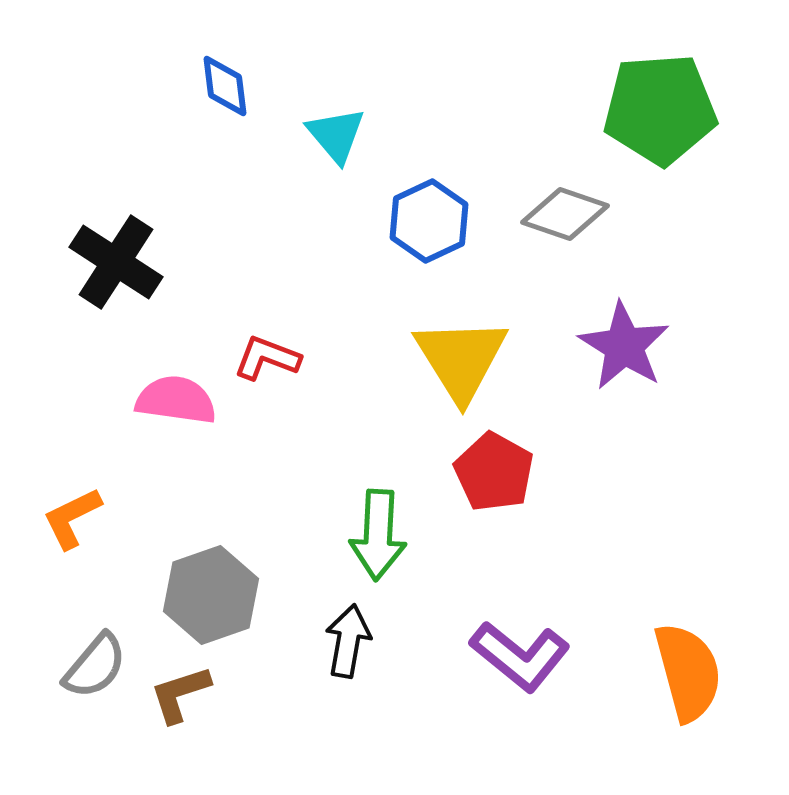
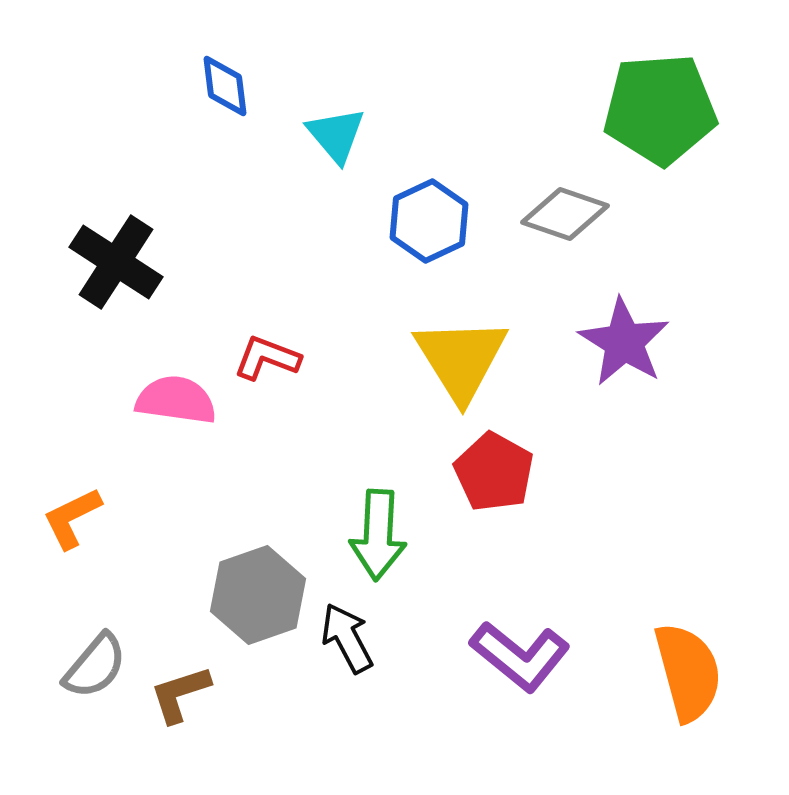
purple star: moved 4 px up
gray hexagon: moved 47 px right
black arrow: moved 1 px left, 3 px up; rotated 38 degrees counterclockwise
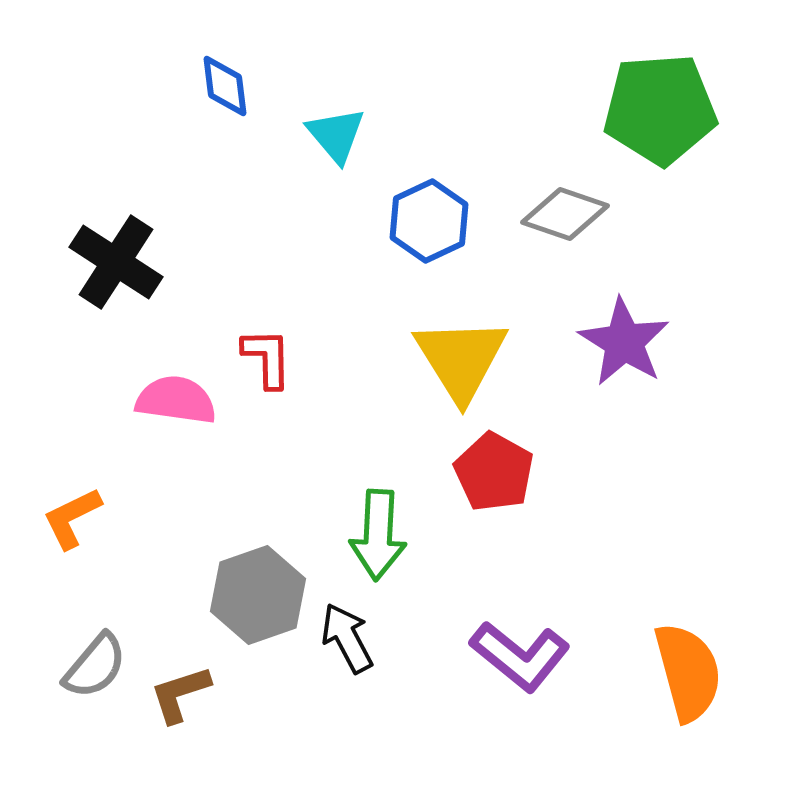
red L-shape: rotated 68 degrees clockwise
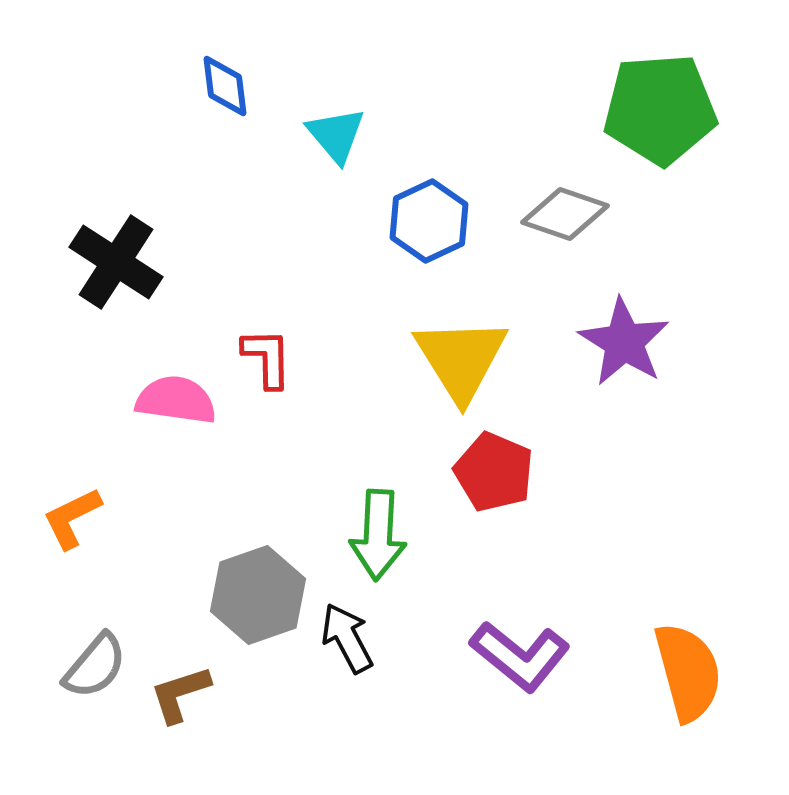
red pentagon: rotated 6 degrees counterclockwise
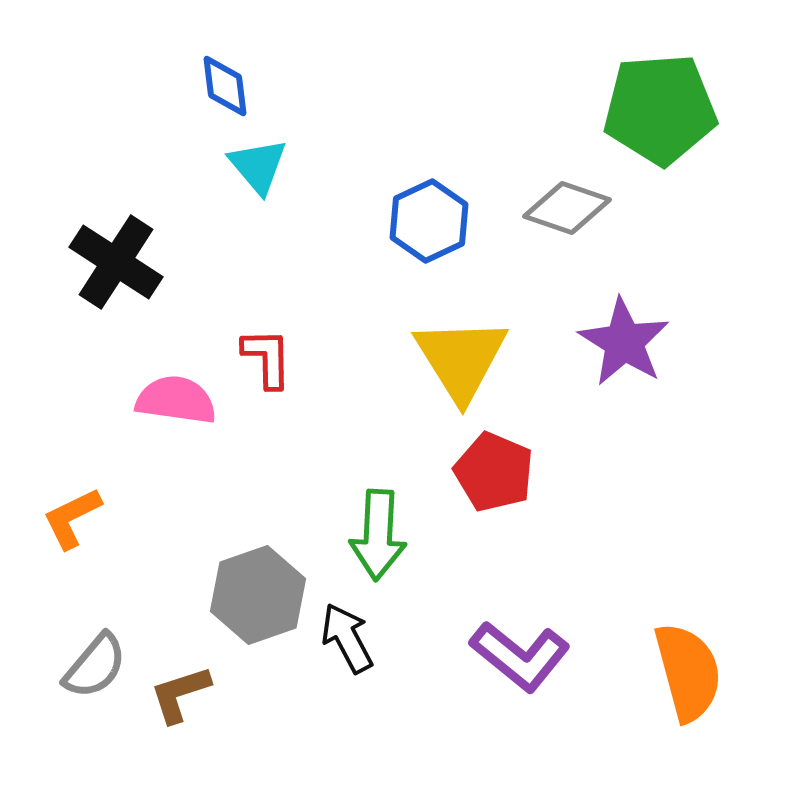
cyan triangle: moved 78 px left, 31 px down
gray diamond: moved 2 px right, 6 px up
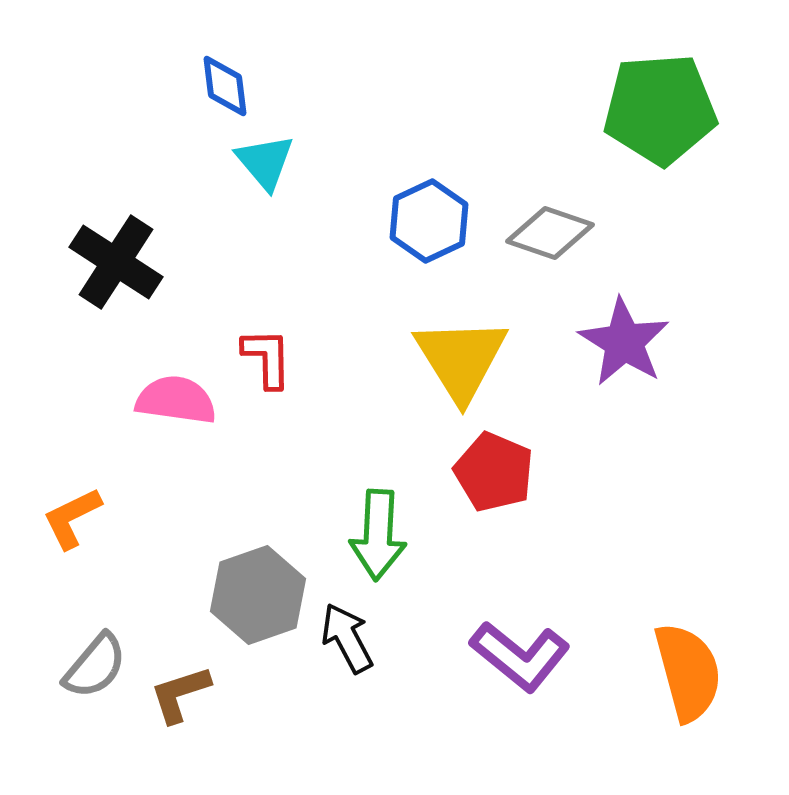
cyan triangle: moved 7 px right, 4 px up
gray diamond: moved 17 px left, 25 px down
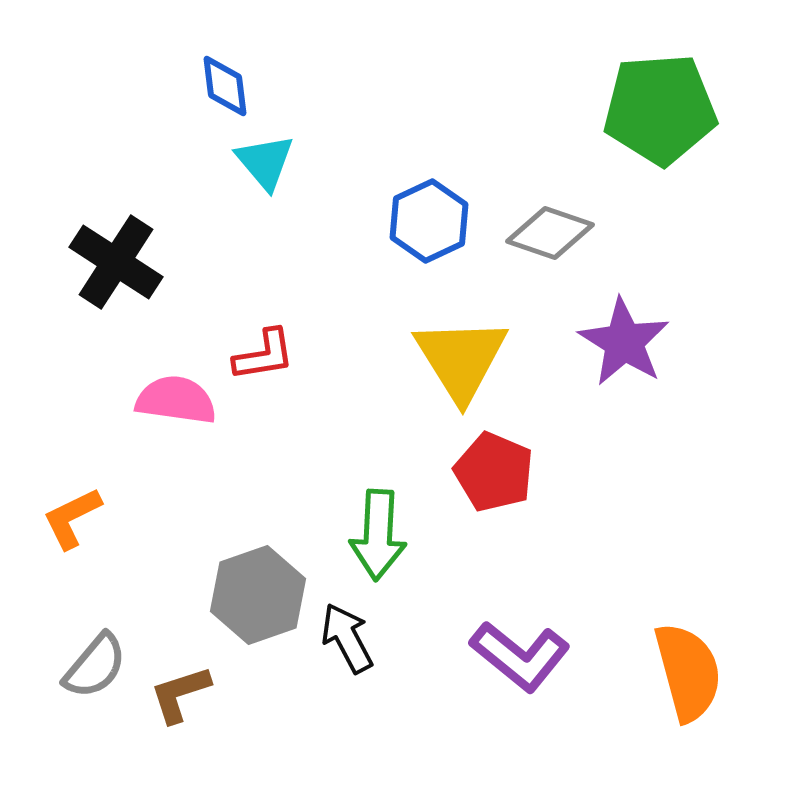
red L-shape: moved 3 px left, 3 px up; rotated 82 degrees clockwise
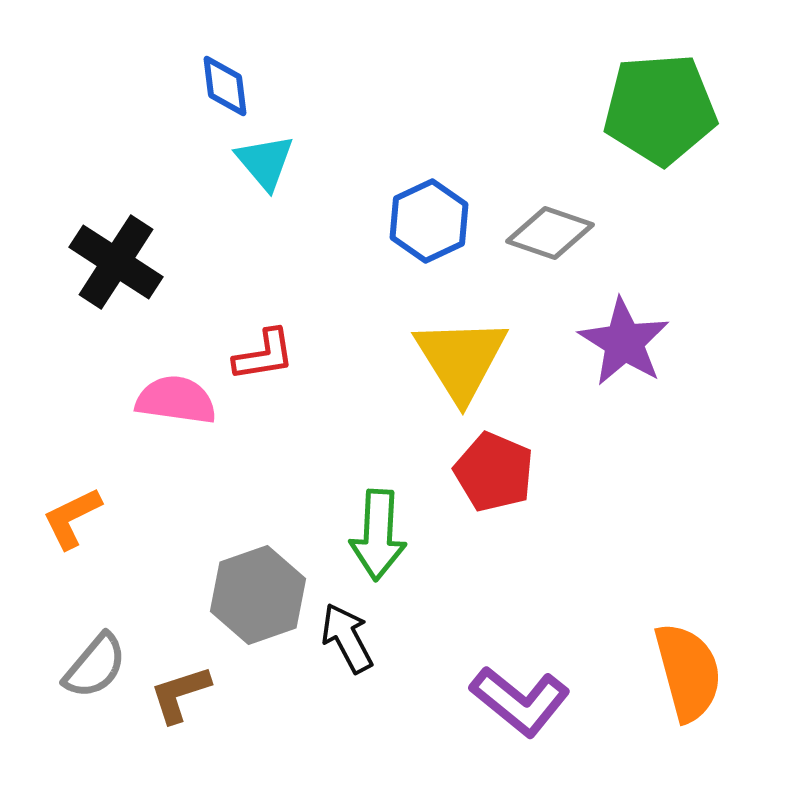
purple L-shape: moved 45 px down
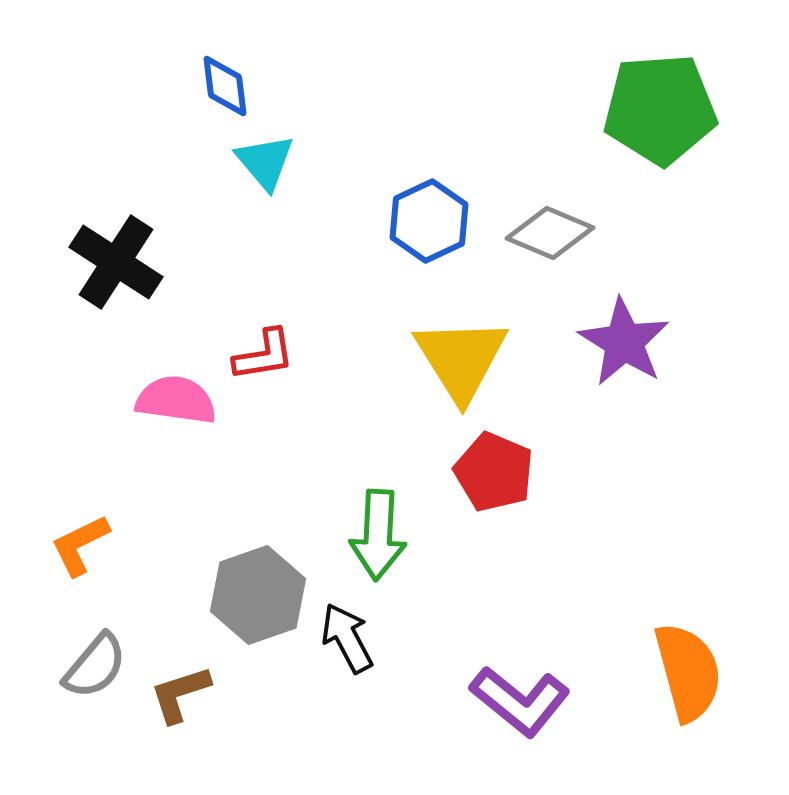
gray diamond: rotated 4 degrees clockwise
orange L-shape: moved 8 px right, 27 px down
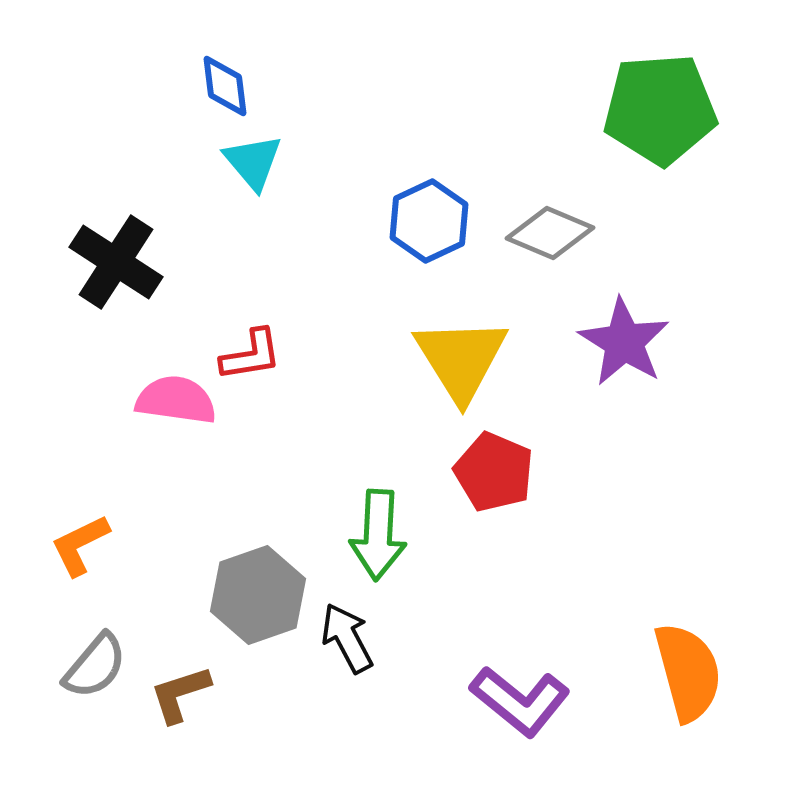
cyan triangle: moved 12 px left
red L-shape: moved 13 px left
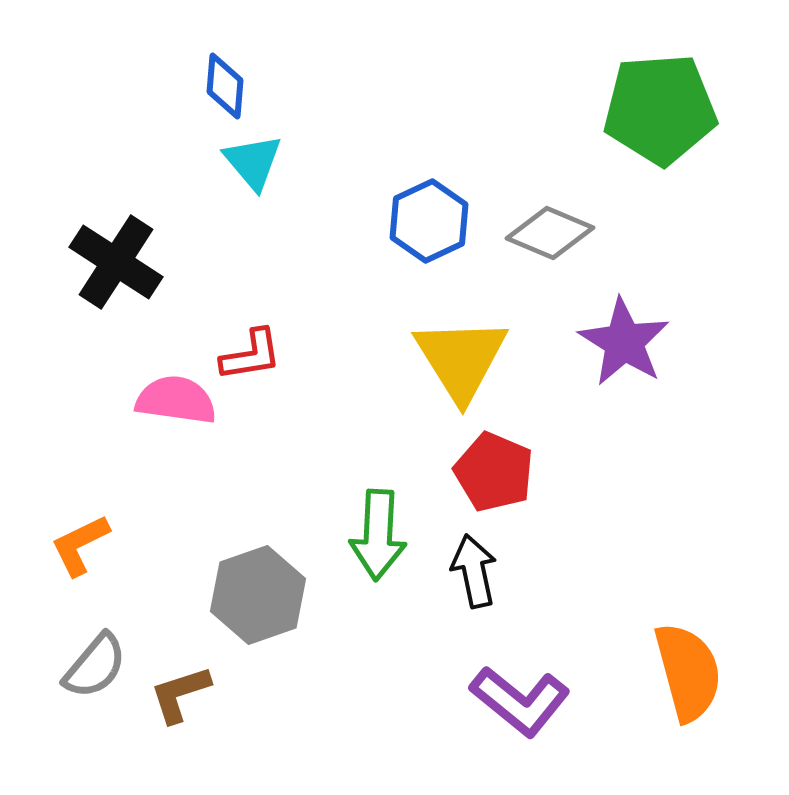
blue diamond: rotated 12 degrees clockwise
black arrow: moved 127 px right, 67 px up; rotated 16 degrees clockwise
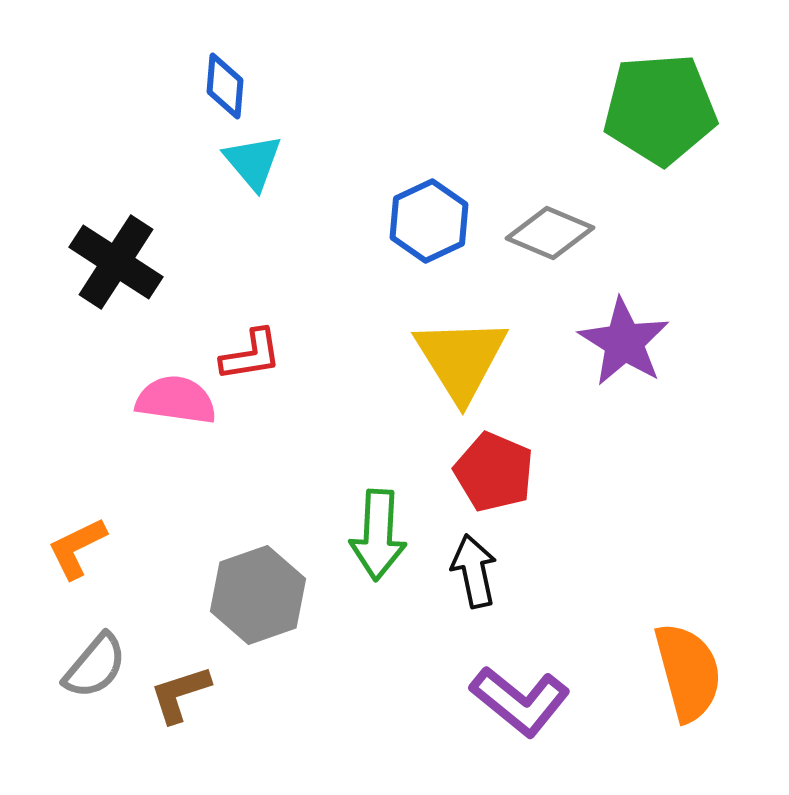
orange L-shape: moved 3 px left, 3 px down
